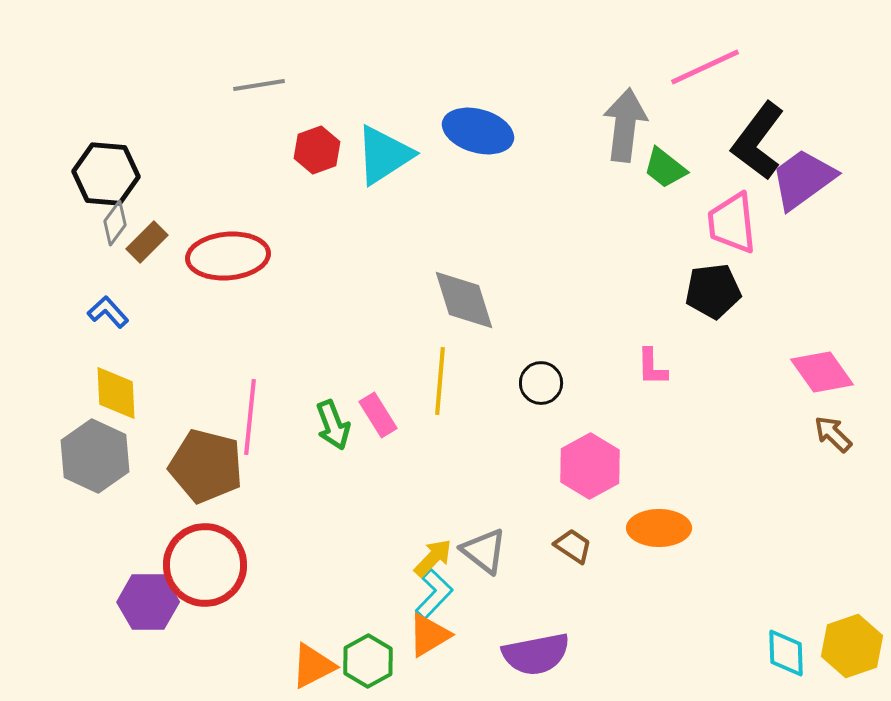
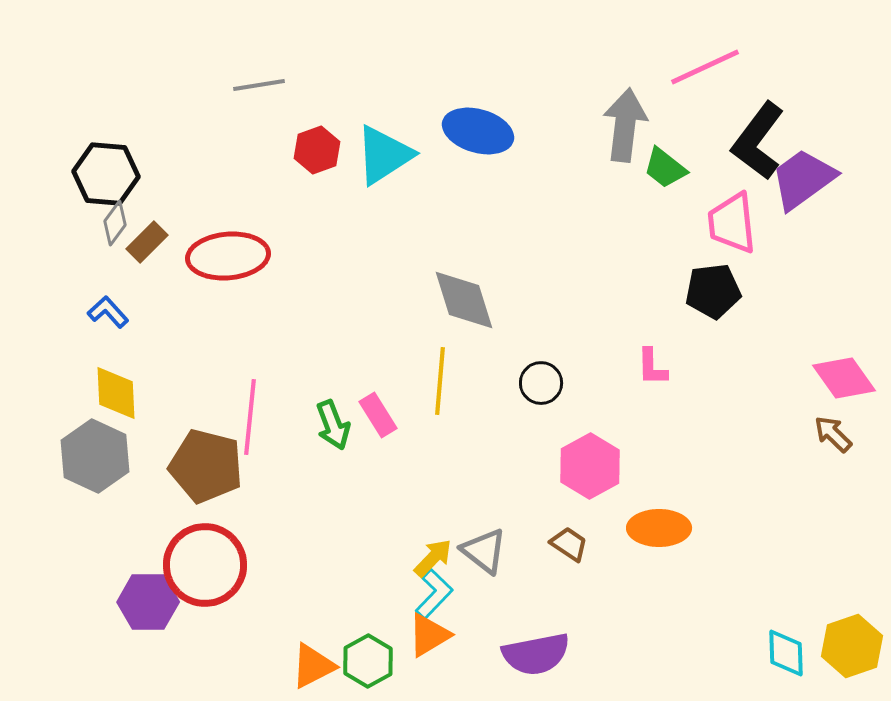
pink diamond at (822, 372): moved 22 px right, 6 px down
brown trapezoid at (573, 546): moved 4 px left, 2 px up
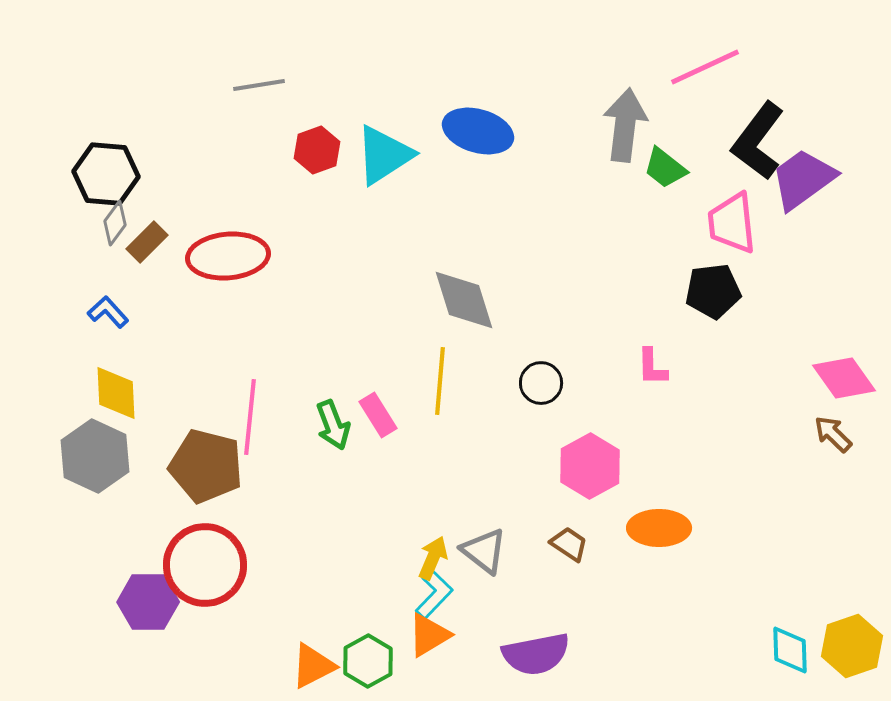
yellow arrow at (433, 558): rotated 21 degrees counterclockwise
cyan diamond at (786, 653): moved 4 px right, 3 px up
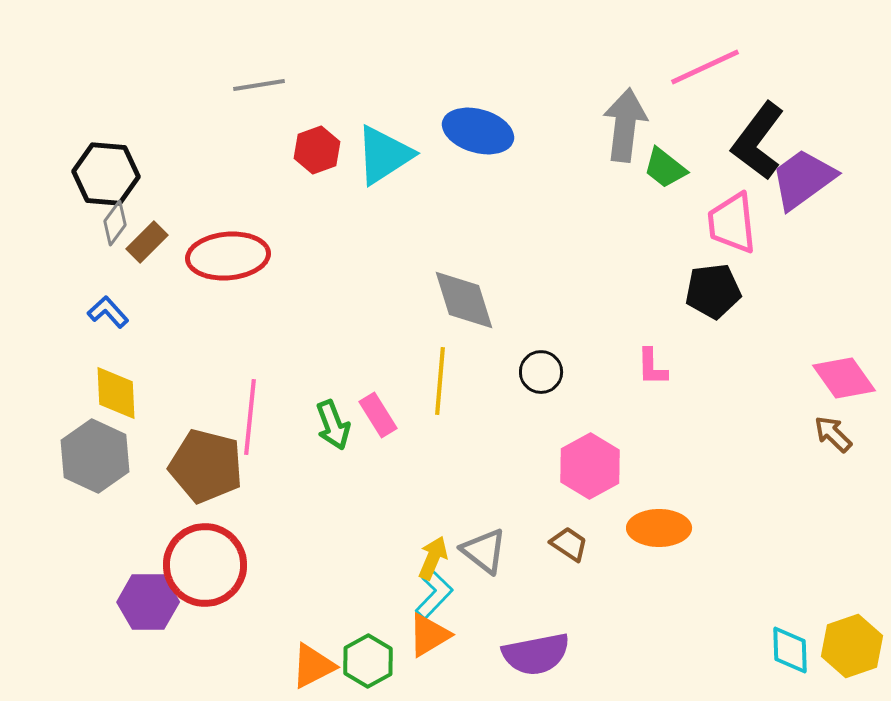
black circle at (541, 383): moved 11 px up
